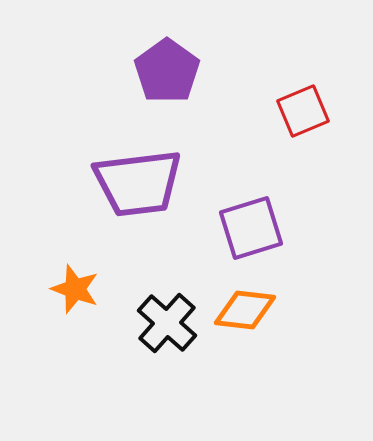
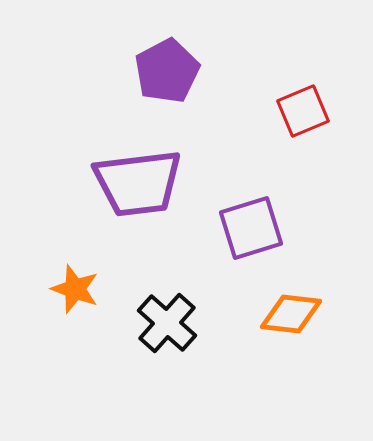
purple pentagon: rotated 8 degrees clockwise
orange diamond: moved 46 px right, 4 px down
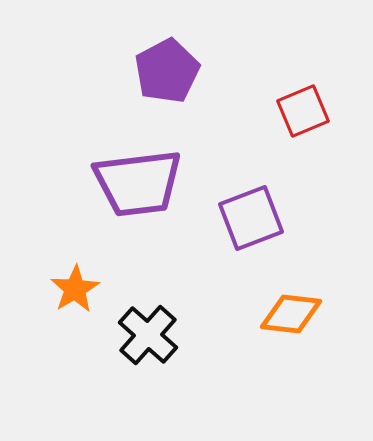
purple square: moved 10 px up; rotated 4 degrees counterclockwise
orange star: rotated 21 degrees clockwise
black cross: moved 19 px left, 12 px down
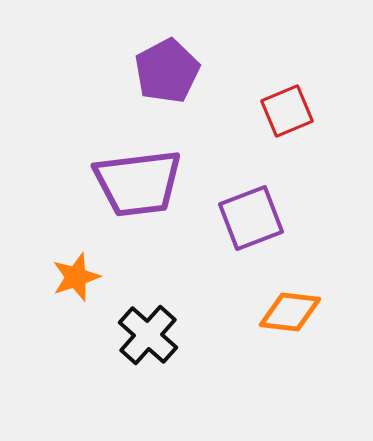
red square: moved 16 px left
orange star: moved 1 px right, 12 px up; rotated 12 degrees clockwise
orange diamond: moved 1 px left, 2 px up
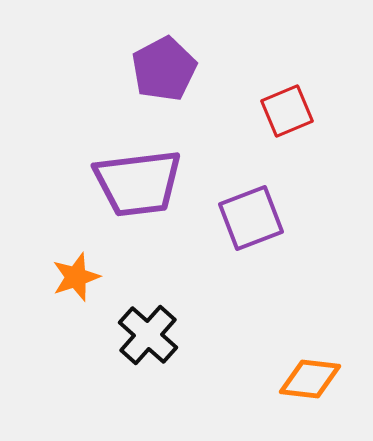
purple pentagon: moved 3 px left, 2 px up
orange diamond: moved 20 px right, 67 px down
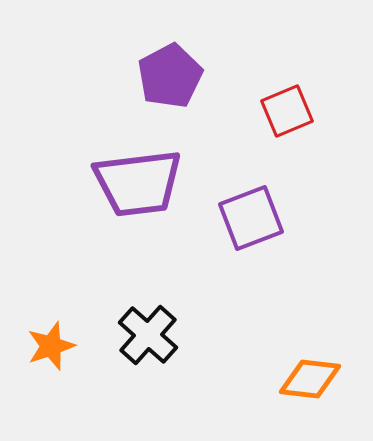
purple pentagon: moved 6 px right, 7 px down
orange star: moved 25 px left, 69 px down
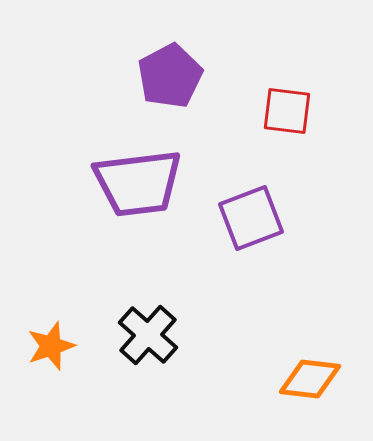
red square: rotated 30 degrees clockwise
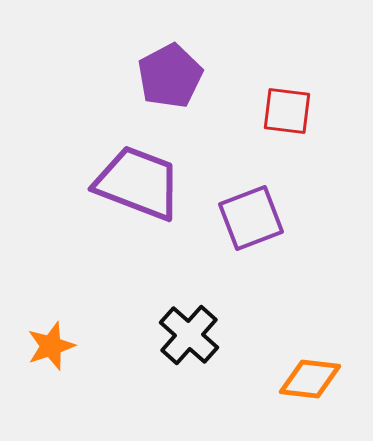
purple trapezoid: rotated 152 degrees counterclockwise
black cross: moved 41 px right
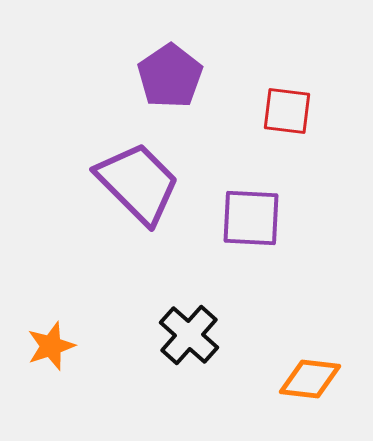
purple pentagon: rotated 6 degrees counterclockwise
purple trapezoid: rotated 24 degrees clockwise
purple square: rotated 24 degrees clockwise
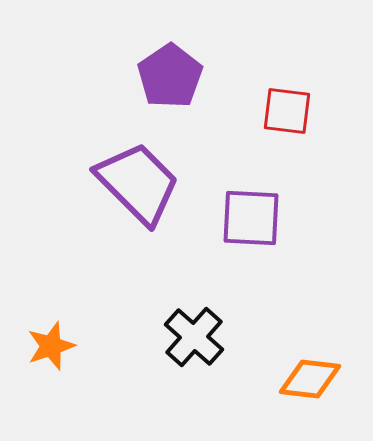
black cross: moved 5 px right, 2 px down
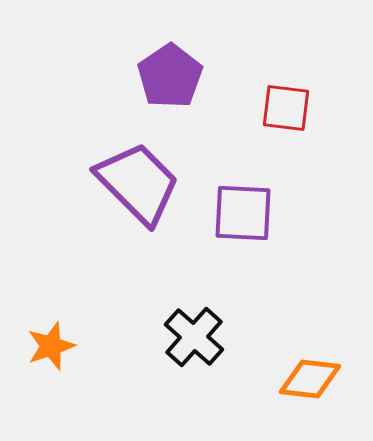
red square: moved 1 px left, 3 px up
purple square: moved 8 px left, 5 px up
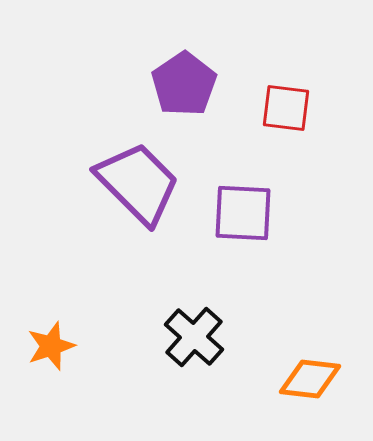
purple pentagon: moved 14 px right, 8 px down
